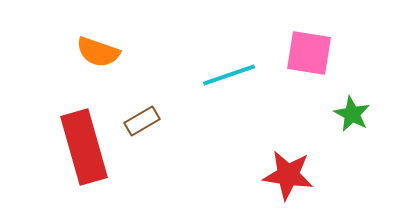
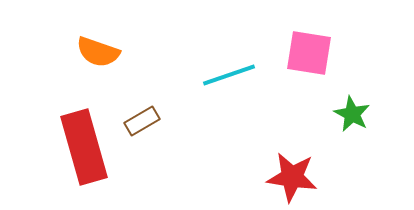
red star: moved 4 px right, 2 px down
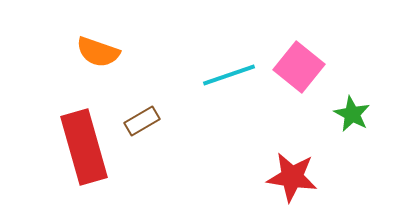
pink square: moved 10 px left, 14 px down; rotated 30 degrees clockwise
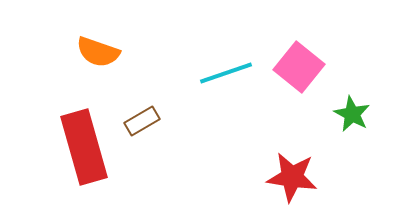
cyan line: moved 3 px left, 2 px up
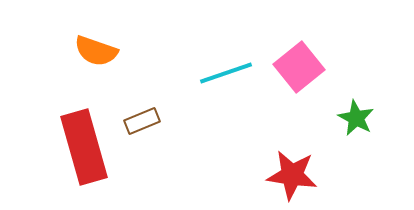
orange semicircle: moved 2 px left, 1 px up
pink square: rotated 12 degrees clockwise
green star: moved 4 px right, 4 px down
brown rectangle: rotated 8 degrees clockwise
red star: moved 2 px up
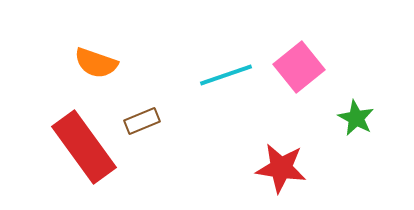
orange semicircle: moved 12 px down
cyan line: moved 2 px down
red rectangle: rotated 20 degrees counterclockwise
red star: moved 11 px left, 7 px up
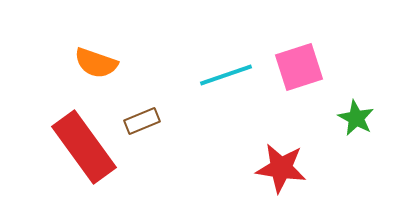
pink square: rotated 21 degrees clockwise
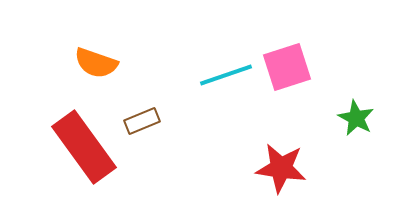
pink square: moved 12 px left
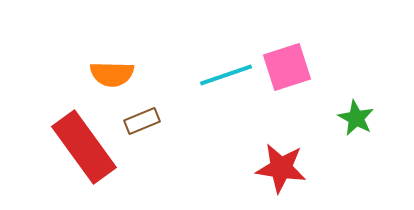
orange semicircle: moved 16 px right, 11 px down; rotated 18 degrees counterclockwise
